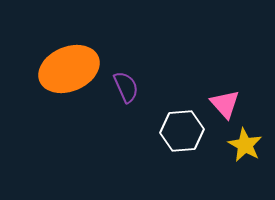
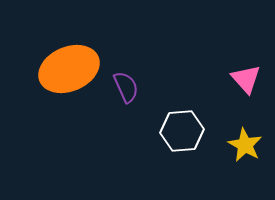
pink triangle: moved 21 px right, 25 px up
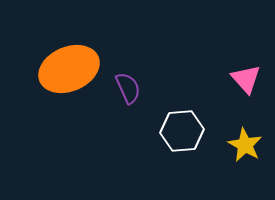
purple semicircle: moved 2 px right, 1 px down
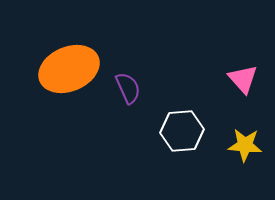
pink triangle: moved 3 px left
yellow star: rotated 24 degrees counterclockwise
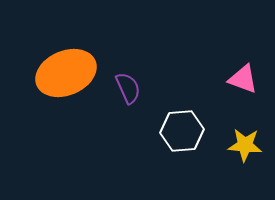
orange ellipse: moved 3 px left, 4 px down
pink triangle: rotated 28 degrees counterclockwise
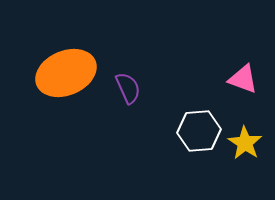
white hexagon: moved 17 px right
yellow star: moved 2 px up; rotated 28 degrees clockwise
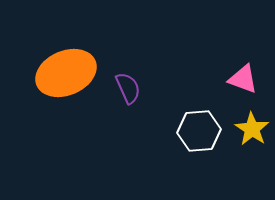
yellow star: moved 7 px right, 14 px up
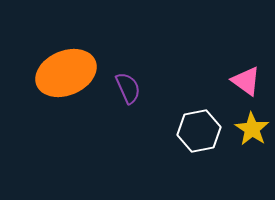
pink triangle: moved 3 px right, 2 px down; rotated 16 degrees clockwise
white hexagon: rotated 6 degrees counterclockwise
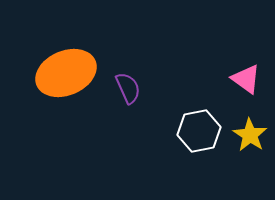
pink triangle: moved 2 px up
yellow star: moved 2 px left, 6 px down
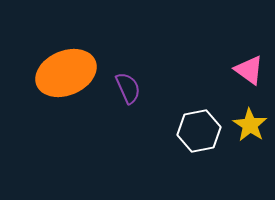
pink triangle: moved 3 px right, 9 px up
yellow star: moved 10 px up
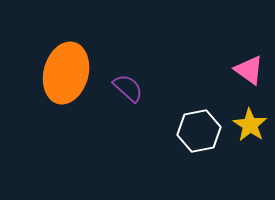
orange ellipse: rotated 52 degrees counterclockwise
purple semicircle: rotated 24 degrees counterclockwise
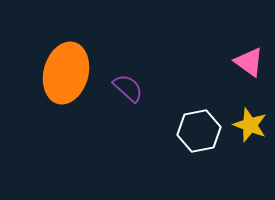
pink triangle: moved 8 px up
yellow star: rotated 12 degrees counterclockwise
